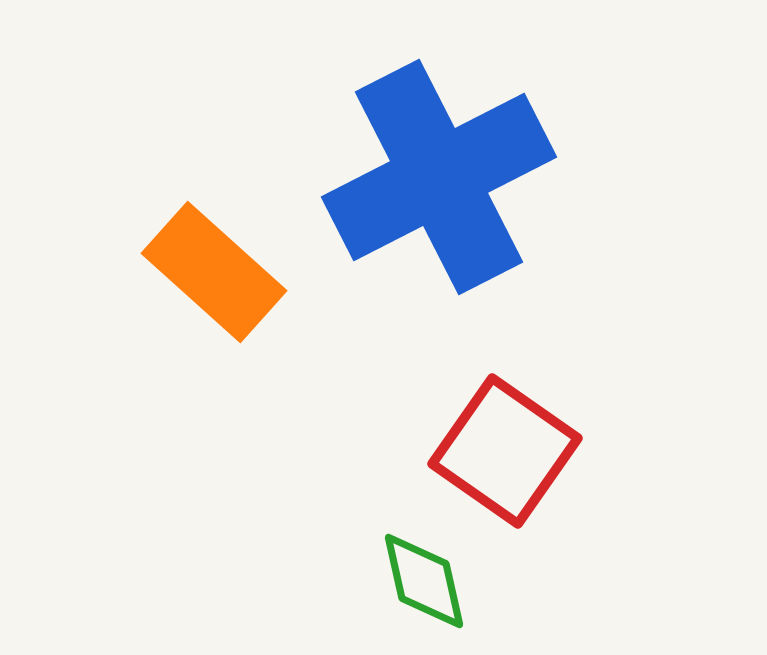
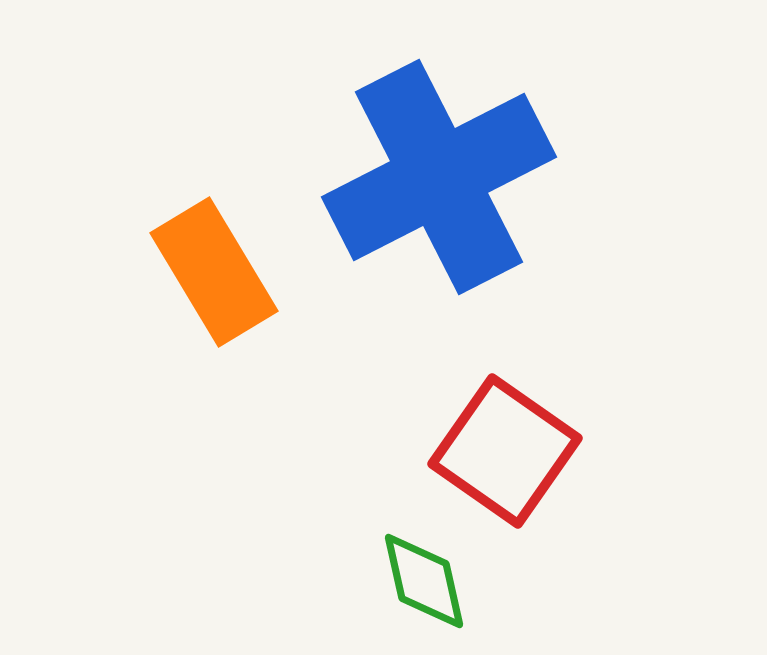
orange rectangle: rotated 17 degrees clockwise
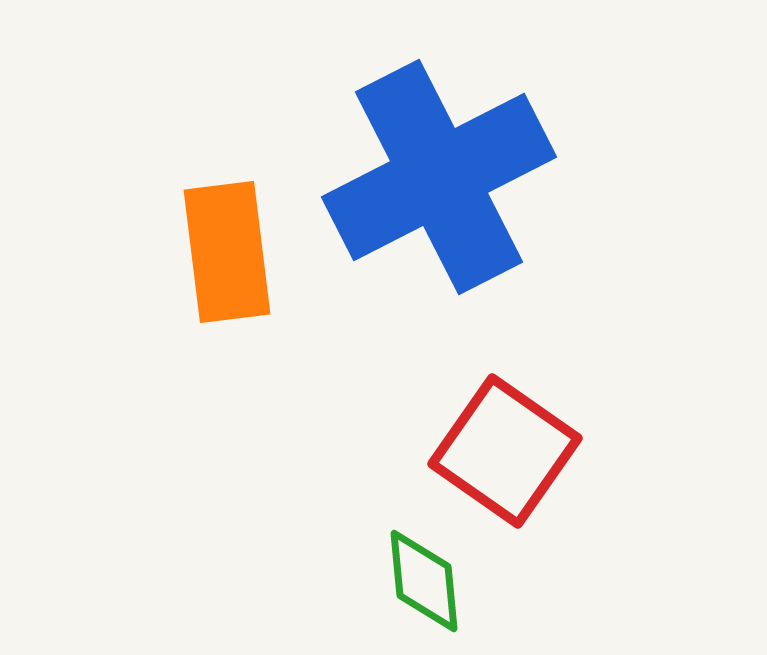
orange rectangle: moved 13 px right, 20 px up; rotated 24 degrees clockwise
green diamond: rotated 7 degrees clockwise
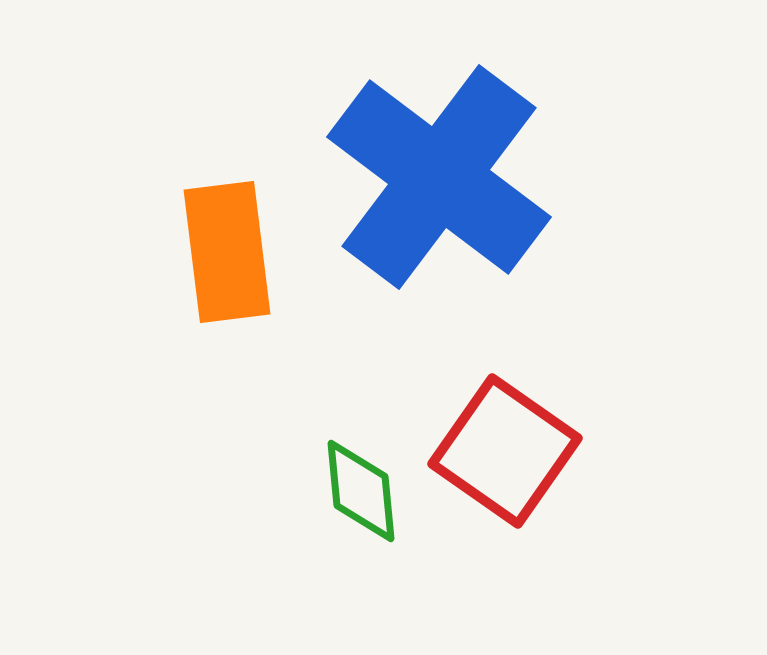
blue cross: rotated 26 degrees counterclockwise
green diamond: moved 63 px left, 90 px up
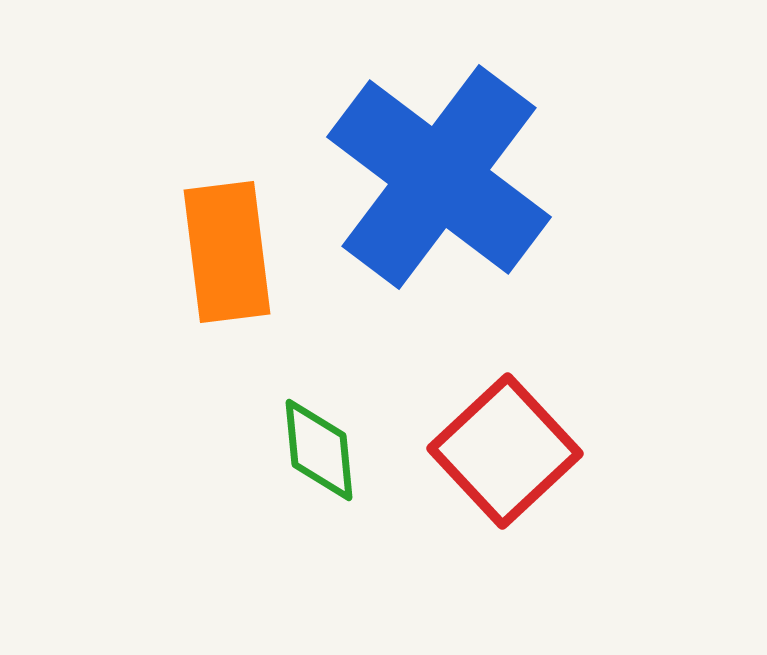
red square: rotated 12 degrees clockwise
green diamond: moved 42 px left, 41 px up
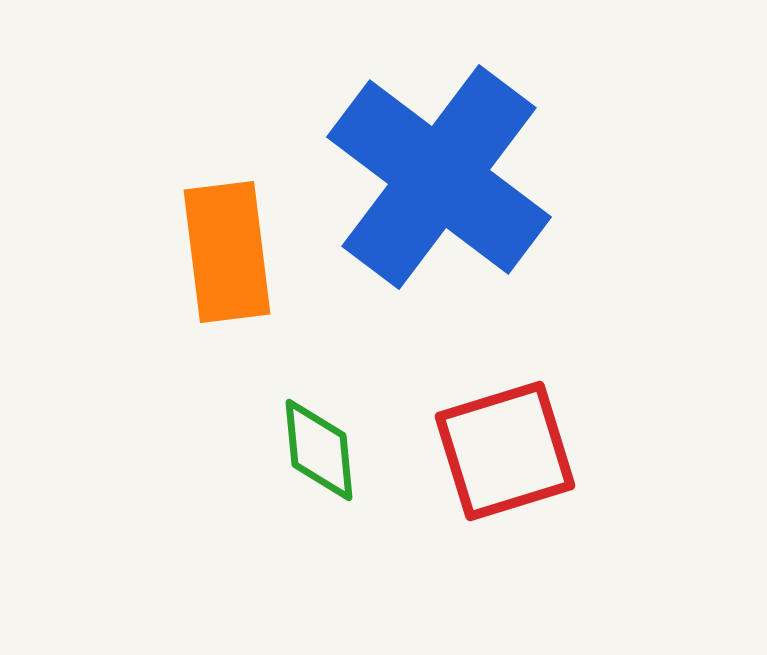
red square: rotated 26 degrees clockwise
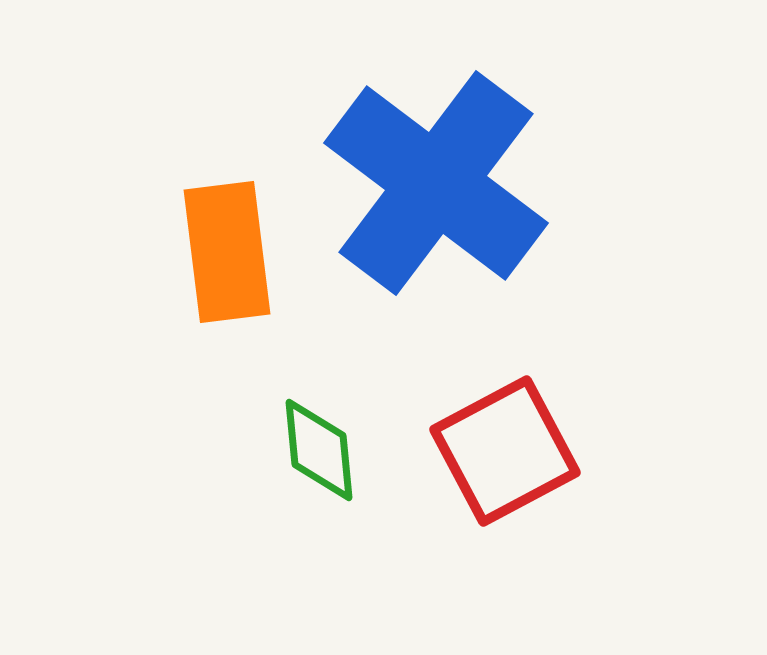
blue cross: moved 3 px left, 6 px down
red square: rotated 11 degrees counterclockwise
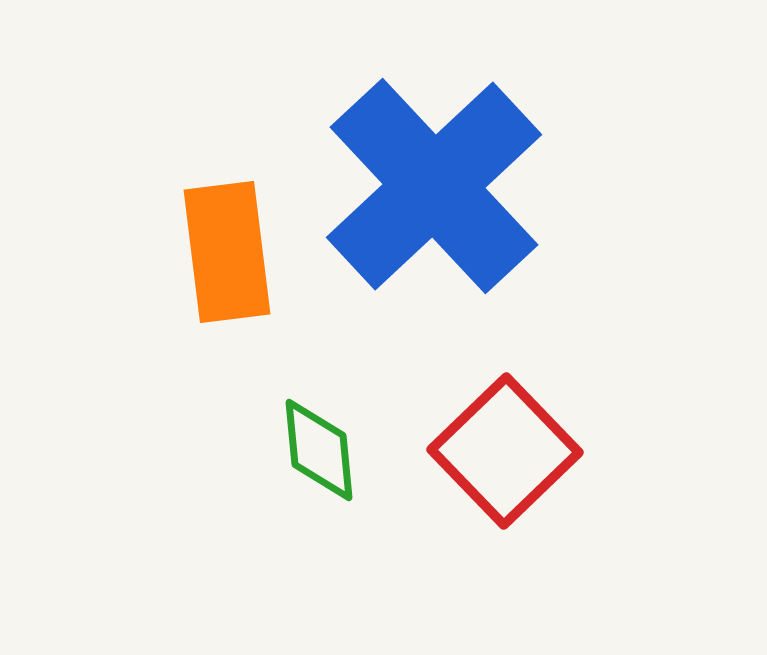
blue cross: moved 2 px left, 3 px down; rotated 10 degrees clockwise
red square: rotated 16 degrees counterclockwise
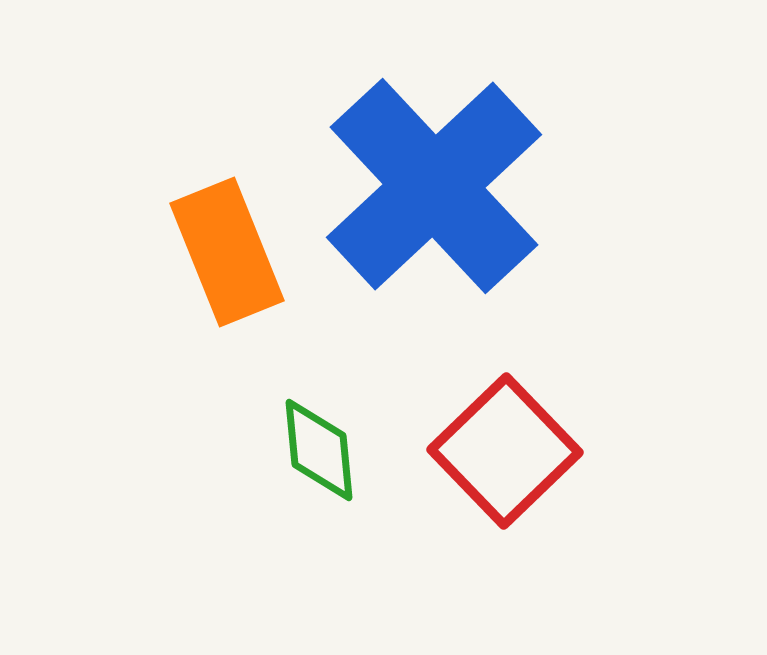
orange rectangle: rotated 15 degrees counterclockwise
